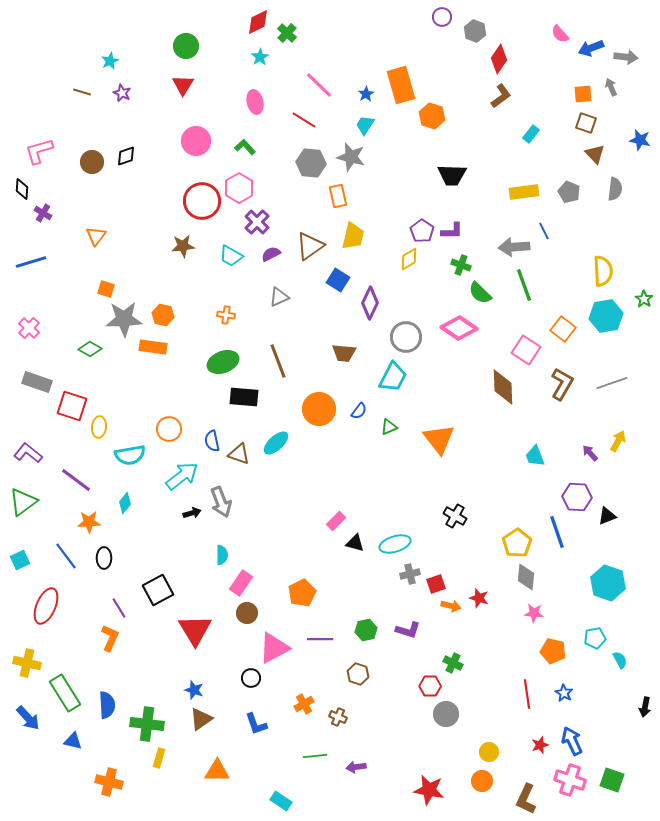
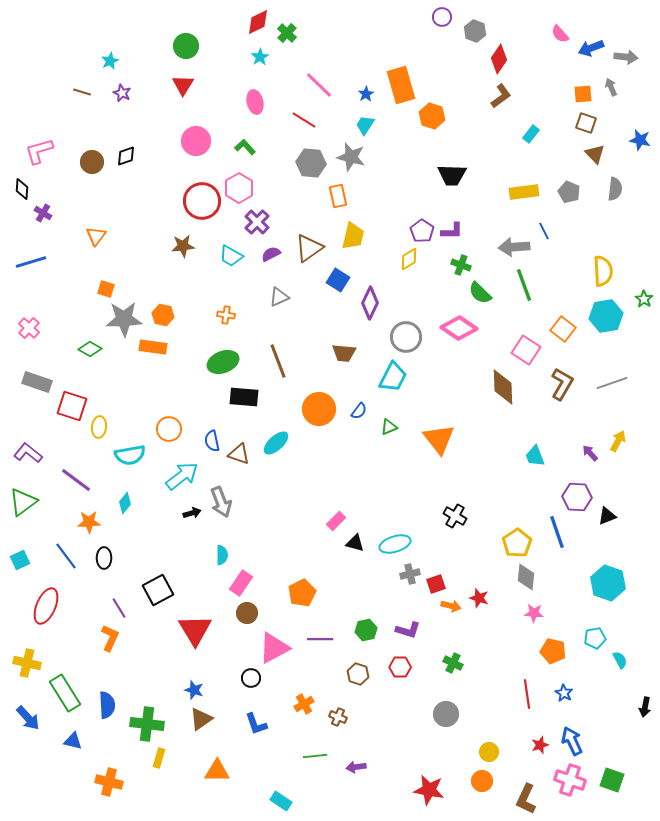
brown triangle at (310, 246): moved 1 px left, 2 px down
red hexagon at (430, 686): moved 30 px left, 19 px up
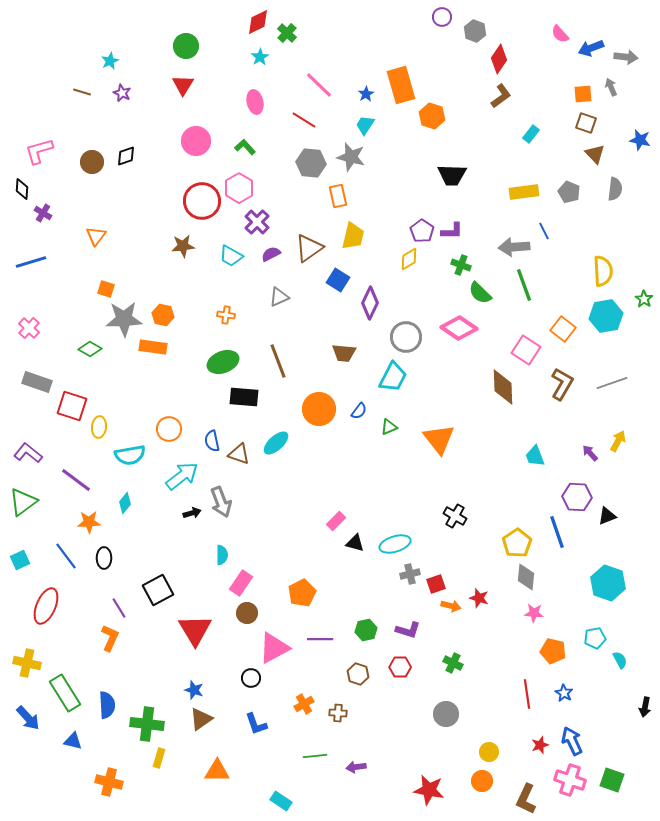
brown cross at (338, 717): moved 4 px up; rotated 18 degrees counterclockwise
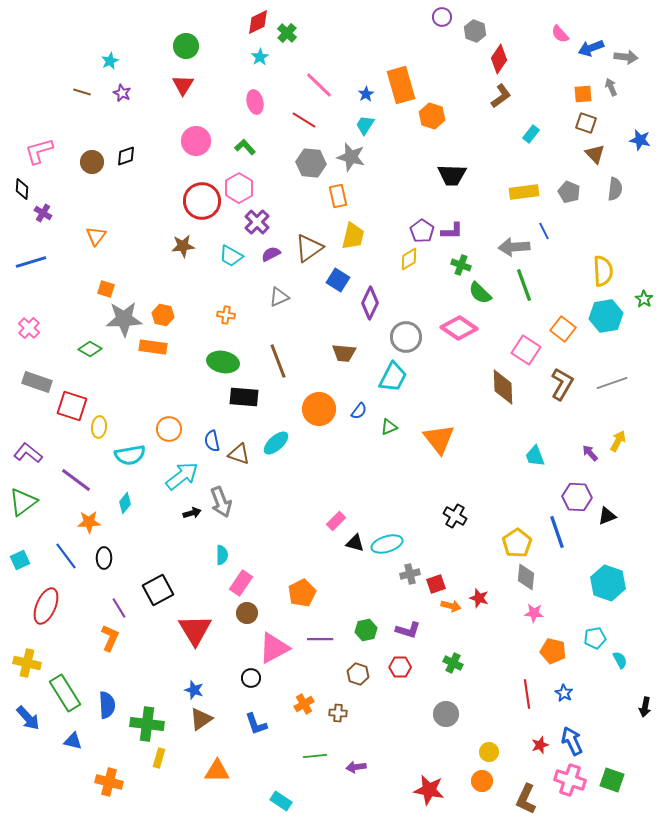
green ellipse at (223, 362): rotated 32 degrees clockwise
cyan ellipse at (395, 544): moved 8 px left
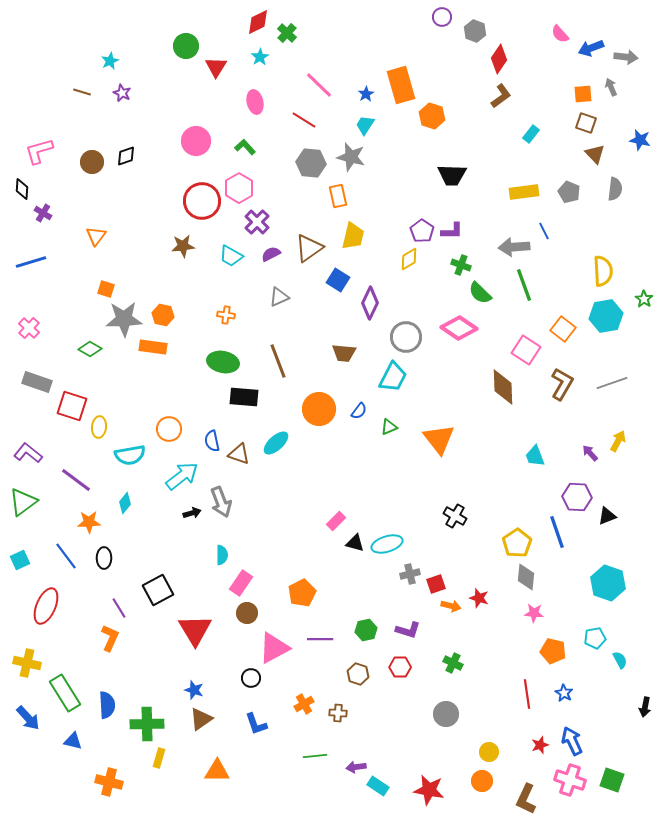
red triangle at (183, 85): moved 33 px right, 18 px up
green cross at (147, 724): rotated 8 degrees counterclockwise
cyan rectangle at (281, 801): moved 97 px right, 15 px up
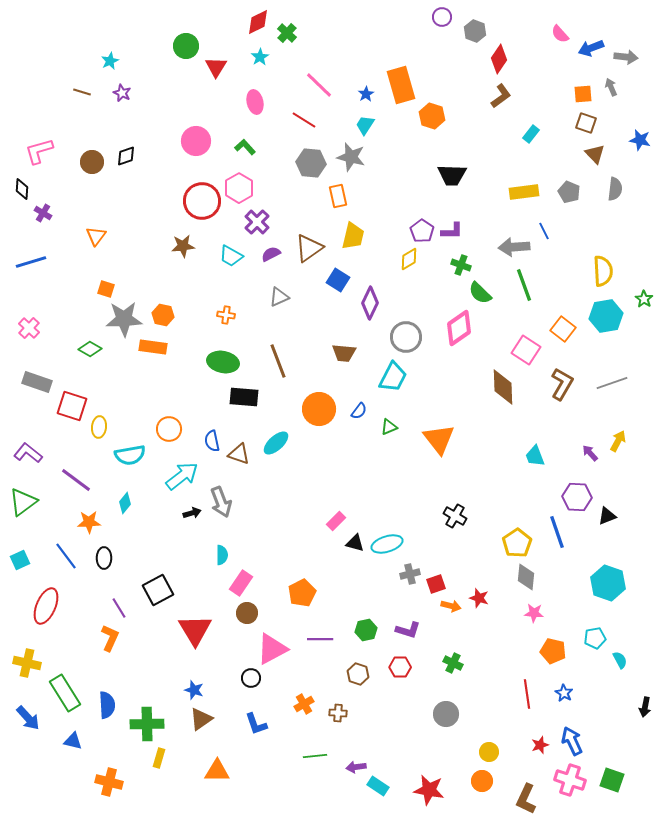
pink diamond at (459, 328): rotated 69 degrees counterclockwise
pink triangle at (274, 648): moved 2 px left, 1 px down
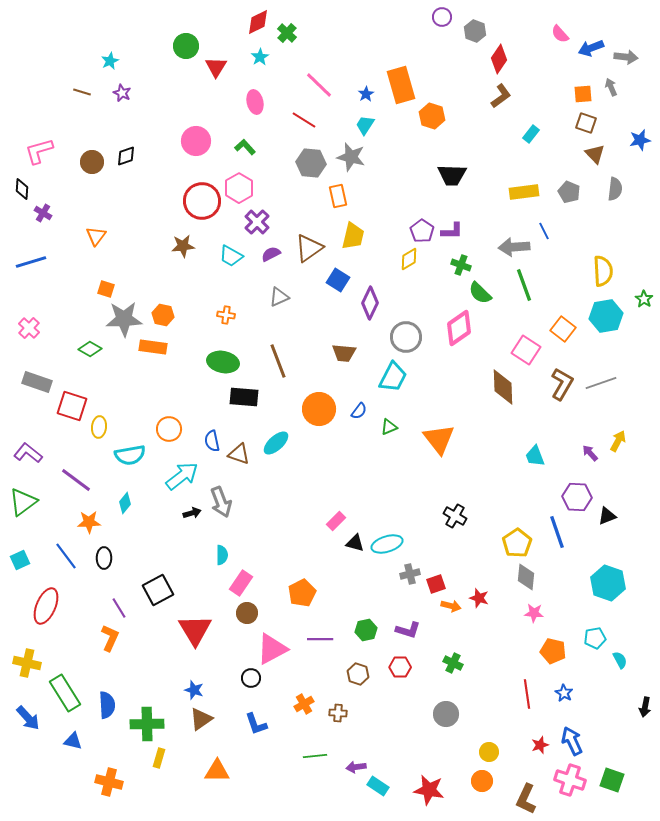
blue star at (640, 140): rotated 25 degrees counterclockwise
gray line at (612, 383): moved 11 px left
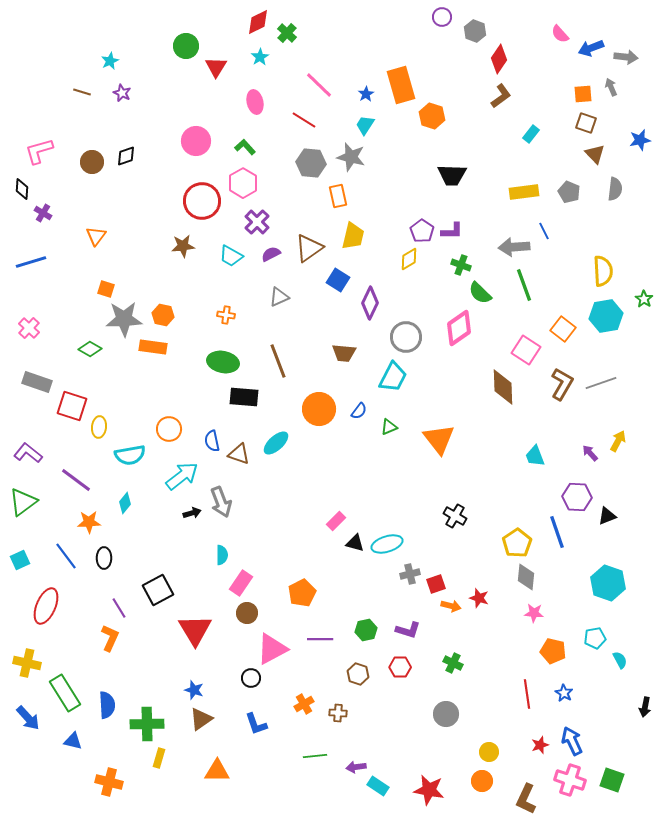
pink hexagon at (239, 188): moved 4 px right, 5 px up
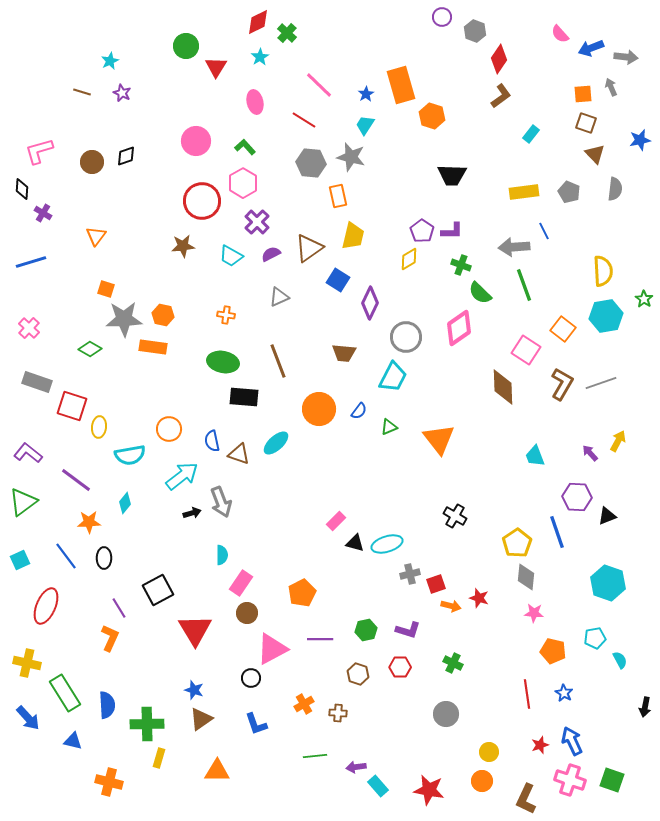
cyan rectangle at (378, 786): rotated 15 degrees clockwise
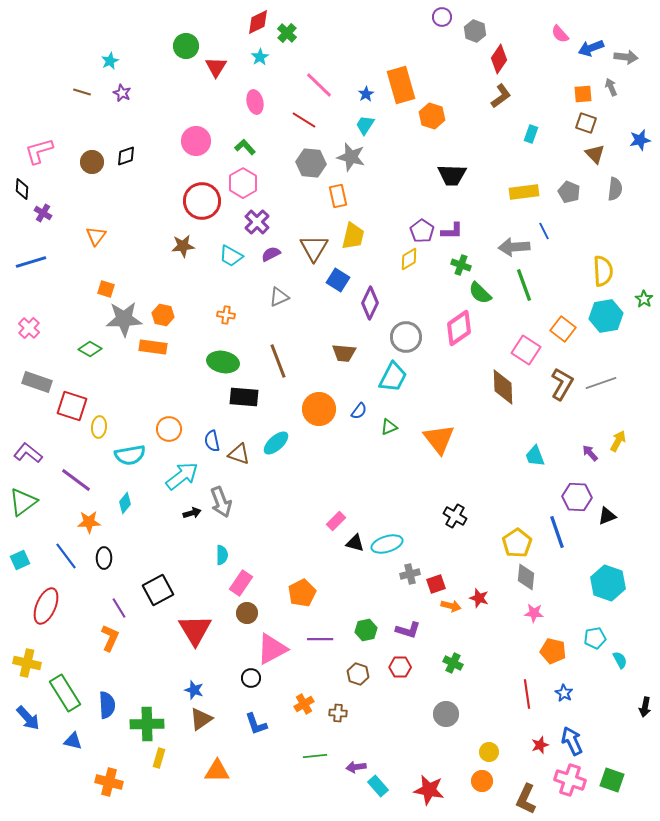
cyan rectangle at (531, 134): rotated 18 degrees counterclockwise
brown triangle at (309, 248): moved 5 px right; rotated 24 degrees counterclockwise
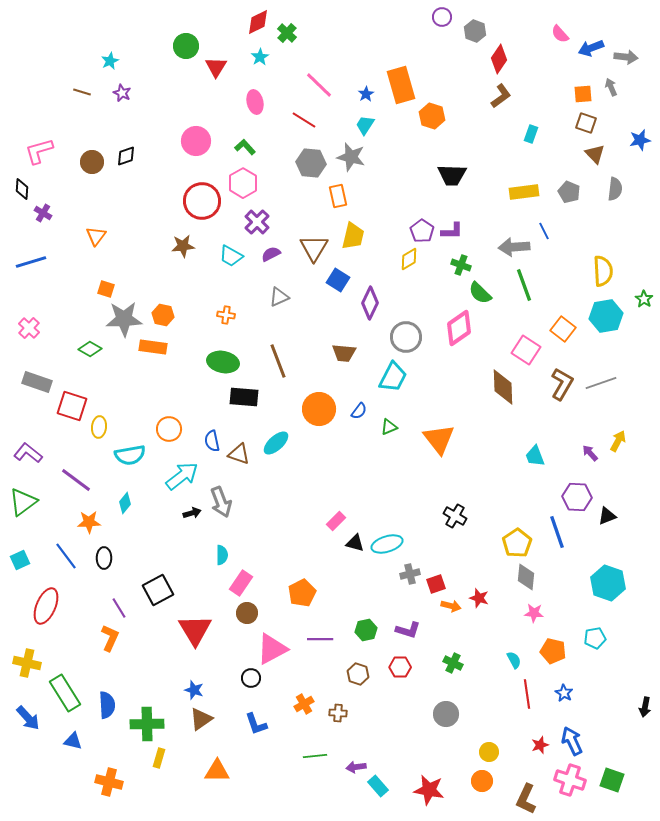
cyan semicircle at (620, 660): moved 106 px left
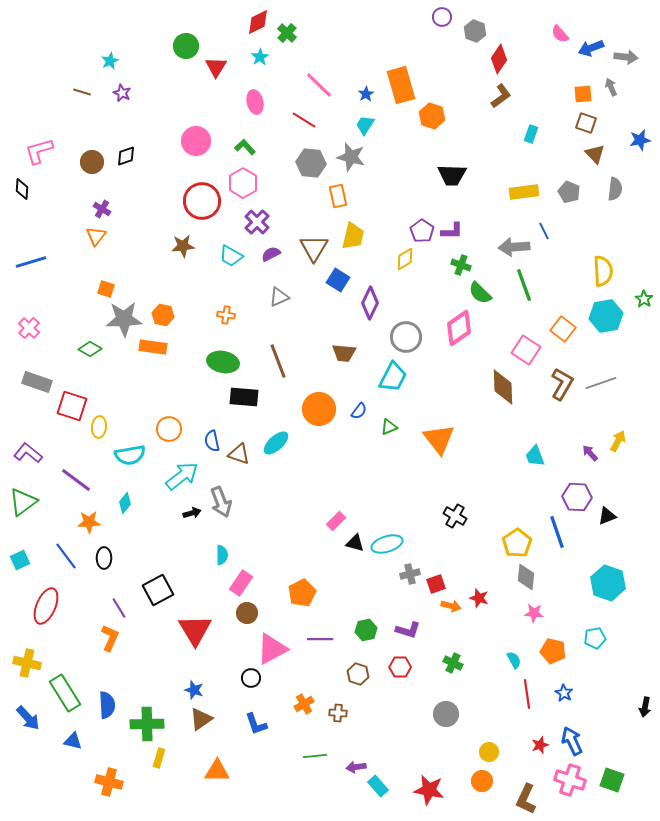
purple cross at (43, 213): moved 59 px right, 4 px up
yellow diamond at (409, 259): moved 4 px left
